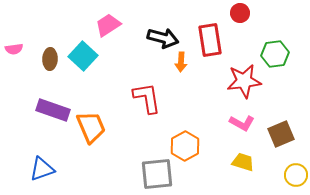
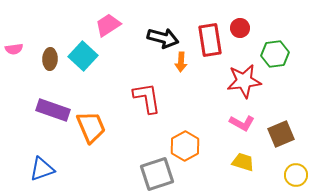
red circle: moved 15 px down
gray square: rotated 12 degrees counterclockwise
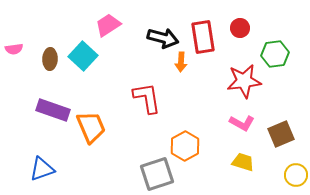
red rectangle: moved 7 px left, 3 px up
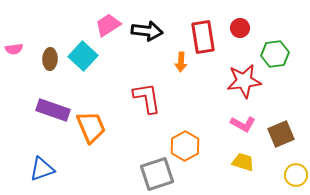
black arrow: moved 16 px left, 7 px up; rotated 8 degrees counterclockwise
pink L-shape: moved 1 px right, 1 px down
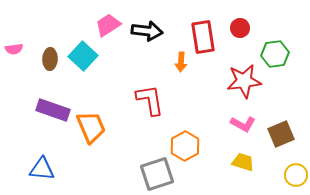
red L-shape: moved 3 px right, 2 px down
blue triangle: rotated 24 degrees clockwise
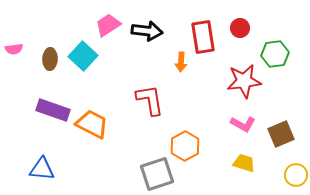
orange trapezoid: moved 1 px right, 3 px up; rotated 40 degrees counterclockwise
yellow trapezoid: moved 1 px right, 1 px down
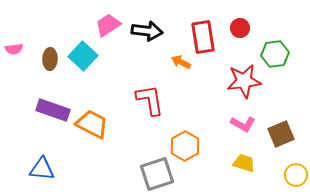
orange arrow: rotated 114 degrees clockwise
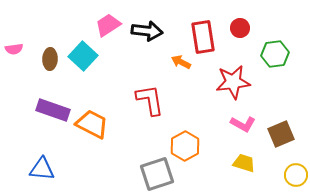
red star: moved 11 px left, 1 px down
